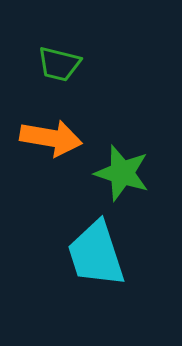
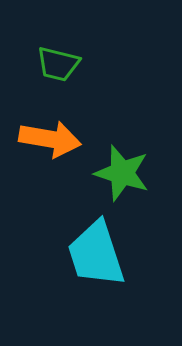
green trapezoid: moved 1 px left
orange arrow: moved 1 px left, 1 px down
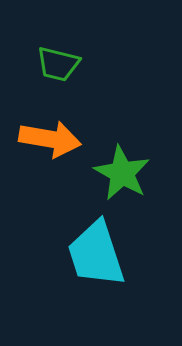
green star: rotated 12 degrees clockwise
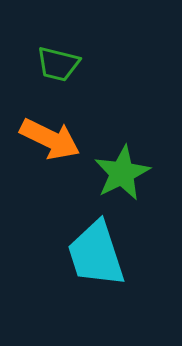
orange arrow: rotated 16 degrees clockwise
green star: rotated 16 degrees clockwise
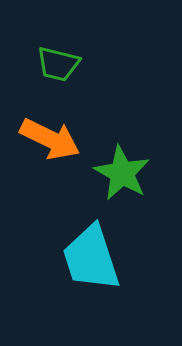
green star: rotated 16 degrees counterclockwise
cyan trapezoid: moved 5 px left, 4 px down
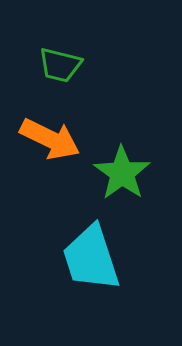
green trapezoid: moved 2 px right, 1 px down
green star: rotated 6 degrees clockwise
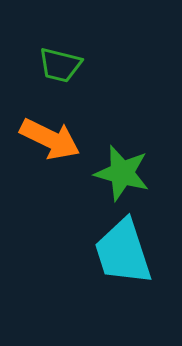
green star: rotated 20 degrees counterclockwise
cyan trapezoid: moved 32 px right, 6 px up
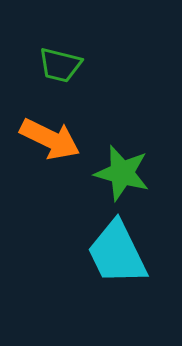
cyan trapezoid: moved 6 px left, 1 px down; rotated 8 degrees counterclockwise
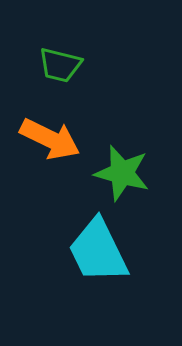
cyan trapezoid: moved 19 px left, 2 px up
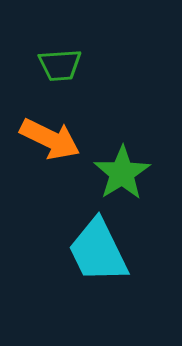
green trapezoid: rotated 18 degrees counterclockwise
green star: rotated 24 degrees clockwise
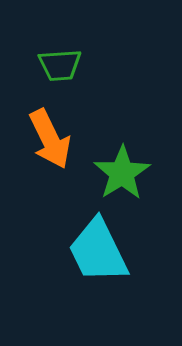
orange arrow: rotated 38 degrees clockwise
